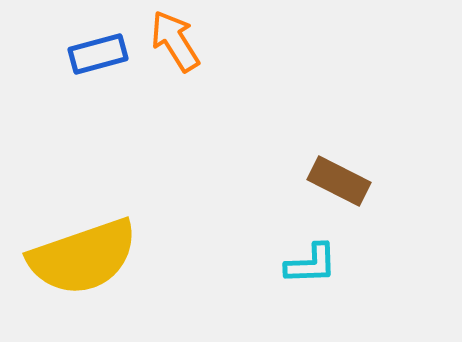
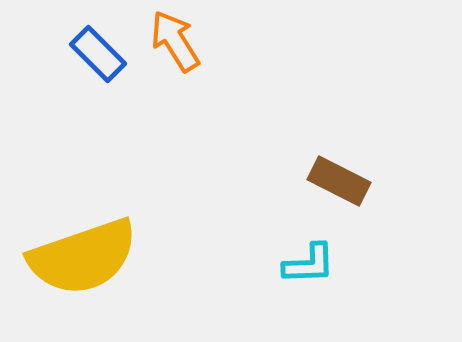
blue rectangle: rotated 60 degrees clockwise
cyan L-shape: moved 2 px left
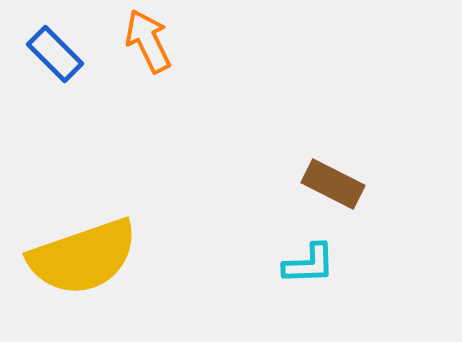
orange arrow: moved 27 px left; rotated 6 degrees clockwise
blue rectangle: moved 43 px left
brown rectangle: moved 6 px left, 3 px down
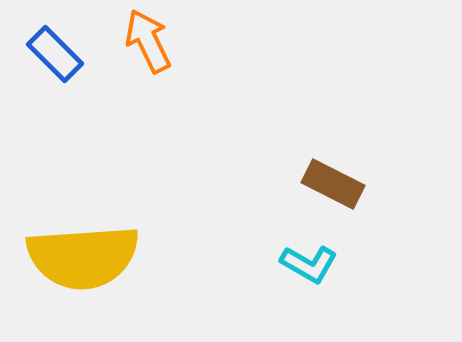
yellow semicircle: rotated 15 degrees clockwise
cyan L-shape: rotated 32 degrees clockwise
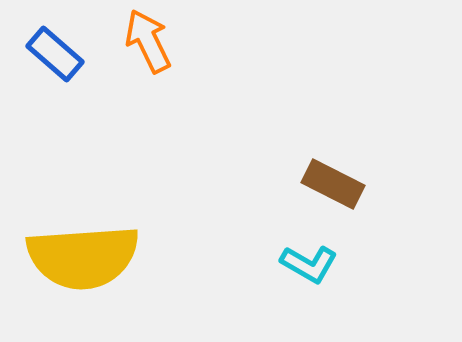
blue rectangle: rotated 4 degrees counterclockwise
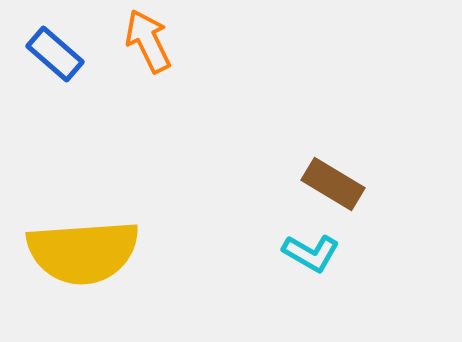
brown rectangle: rotated 4 degrees clockwise
yellow semicircle: moved 5 px up
cyan L-shape: moved 2 px right, 11 px up
